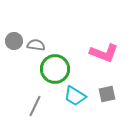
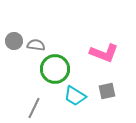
gray square: moved 3 px up
gray line: moved 1 px left, 2 px down
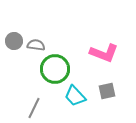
cyan trapezoid: rotated 15 degrees clockwise
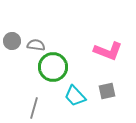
gray circle: moved 2 px left
pink L-shape: moved 4 px right, 2 px up
green circle: moved 2 px left, 2 px up
gray line: rotated 10 degrees counterclockwise
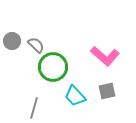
gray semicircle: rotated 36 degrees clockwise
pink L-shape: moved 3 px left, 5 px down; rotated 20 degrees clockwise
